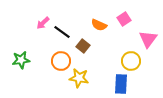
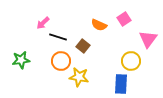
black line: moved 4 px left, 5 px down; rotated 18 degrees counterclockwise
yellow star: moved 1 px up
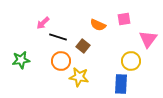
pink square: rotated 24 degrees clockwise
orange semicircle: moved 1 px left
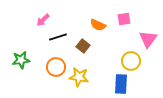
pink arrow: moved 3 px up
black line: rotated 36 degrees counterclockwise
orange circle: moved 5 px left, 6 px down
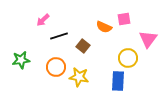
orange semicircle: moved 6 px right, 2 px down
black line: moved 1 px right, 1 px up
yellow circle: moved 3 px left, 3 px up
blue rectangle: moved 3 px left, 3 px up
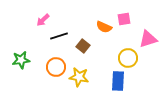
pink triangle: rotated 36 degrees clockwise
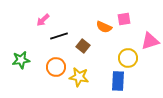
pink triangle: moved 2 px right, 2 px down
